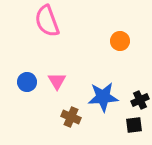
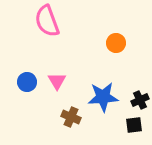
orange circle: moved 4 px left, 2 px down
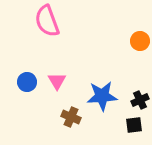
orange circle: moved 24 px right, 2 px up
blue star: moved 1 px left, 1 px up
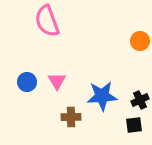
brown cross: rotated 24 degrees counterclockwise
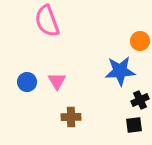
blue star: moved 18 px right, 25 px up
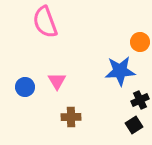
pink semicircle: moved 2 px left, 1 px down
orange circle: moved 1 px down
blue circle: moved 2 px left, 5 px down
black square: rotated 24 degrees counterclockwise
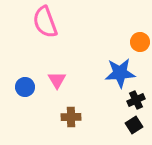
blue star: moved 2 px down
pink triangle: moved 1 px up
black cross: moved 4 px left
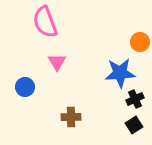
pink triangle: moved 18 px up
black cross: moved 1 px left, 1 px up
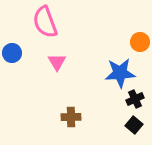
blue circle: moved 13 px left, 34 px up
black square: rotated 18 degrees counterclockwise
